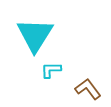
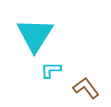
brown L-shape: moved 2 px left, 1 px up
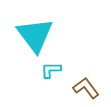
cyan triangle: rotated 9 degrees counterclockwise
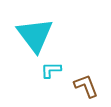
brown L-shape: moved 2 px up; rotated 16 degrees clockwise
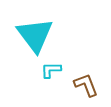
brown L-shape: moved 1 px up
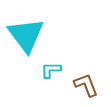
cyan triangle: moved 9 px left
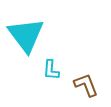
cyan L-shape: rotated 85 degrees counterclockwise
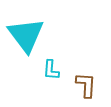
brown L-shape: rotated 24 degrees clockwise
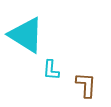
cyan triangle: rotated 21 degrees counterclockwise
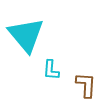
cyan triangle: rotated 18 degrees clockwise
